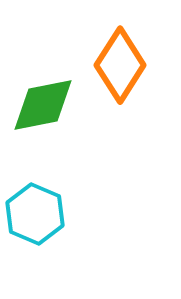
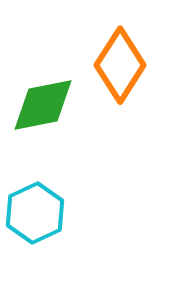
cyan hexagon: moved 1 px up; rotated 12 degrees clockwise
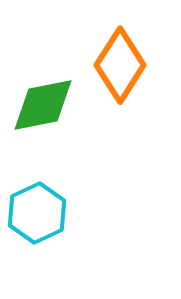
cyan hexagon: moved 2 px right
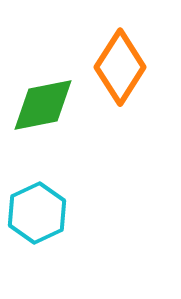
orange diamond: moved 2 px down
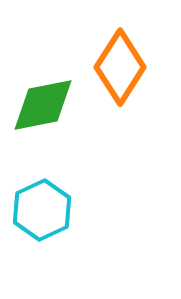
cyan hexagon: moved 5 px right, 3 px up
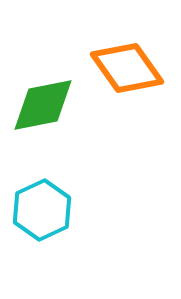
orange diamond: moved 7 px right, 1 px down; rotated 68 degrees counterclockwise
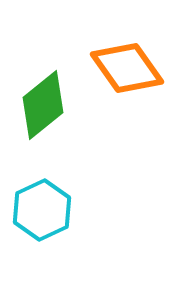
green diamond: rotated 28 degrees counterclockwise
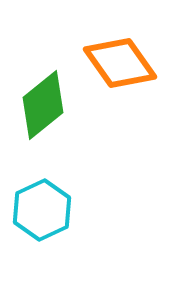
orange diamond: moved 7 px left, 5 px up
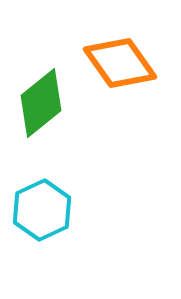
green diamond: moved 2 px left, 2 px up
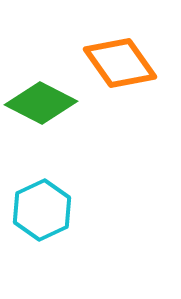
green diamond: rotated 66 degrees clockwise
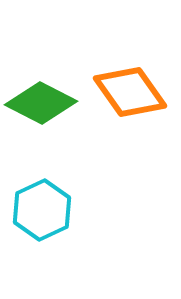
orange diamond: moved 10 px right, 29 px down
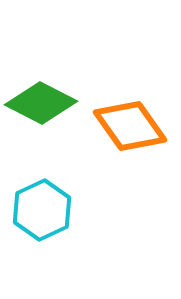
orange diamond: moved 34 px down
